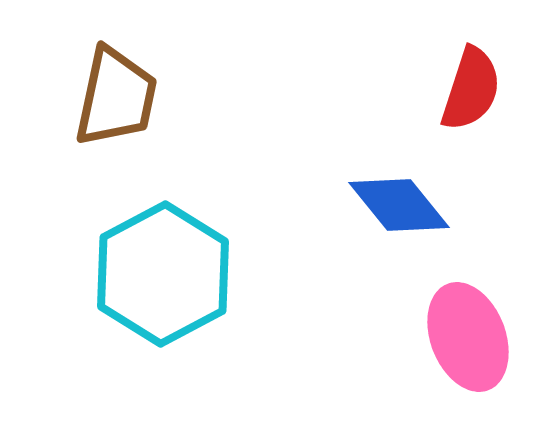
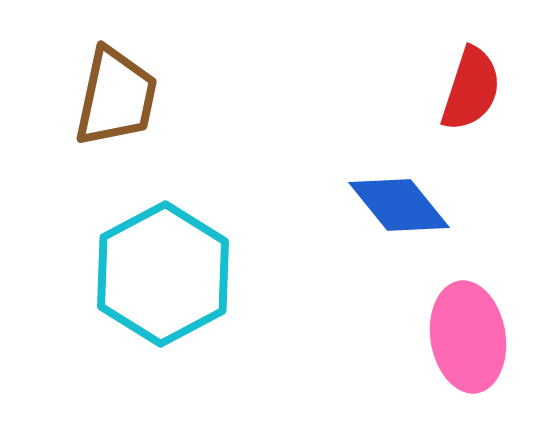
pink ellipse: rotated 12 degrees clockwise
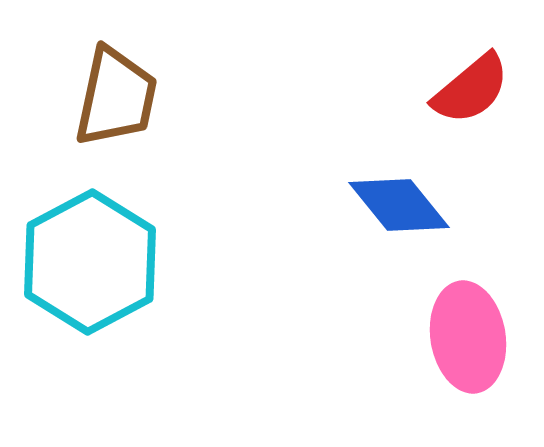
red semicircle: rotated 32 degrees clockwise
cyan hexagon: moved 73 px left, 12 px up
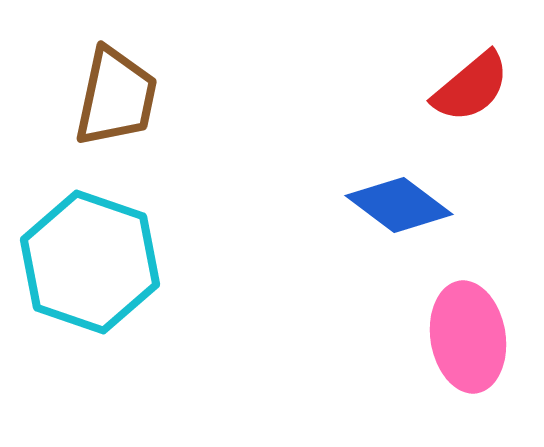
red semicircle: moved 2 px up
blue diamond: rotated 14 degrees counterclockwise
cyan hexagon: rotated 13 degrees counterclockwise
